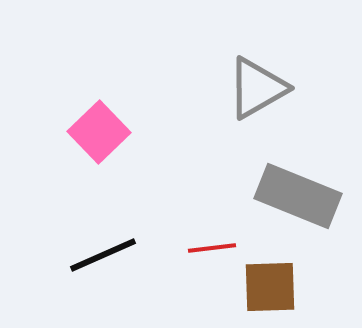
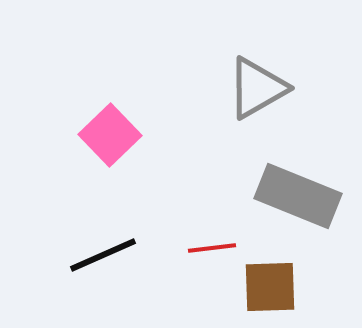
pink square: moved 11 px right, 3 px down
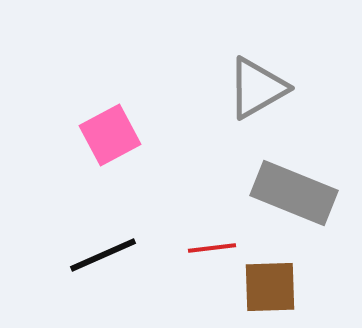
pink square: rotated 16 degrees clockwise
gray rectangle: moved 4 px left, 3 px up
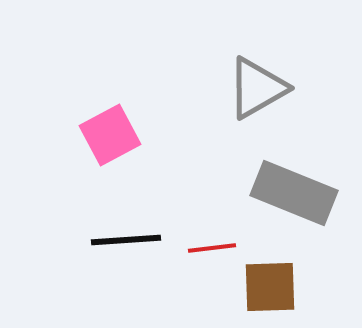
black line: moved 23 px right, 15 px up; rotated 20 degrees clockwise
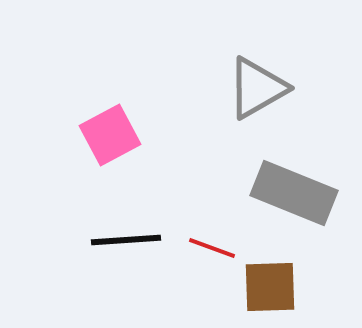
red line: rotated 27 degrees clockwise
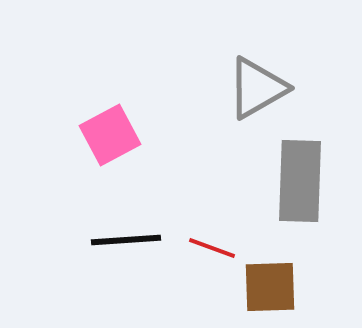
gray rectangle: moved 6 px right, 12 px up; rotated 70 degrees clockwise
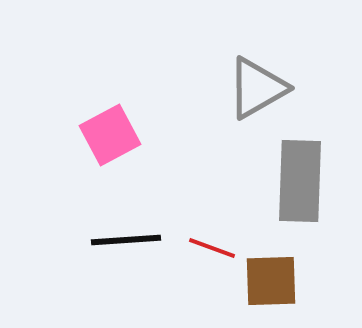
brown square: moved 1 px right, 6 px up
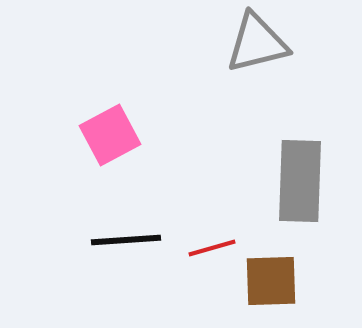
gray triangle: moved 45 px up; rotated 16 degrees clockwise
red line: rotated 36 degrees counterclockwise
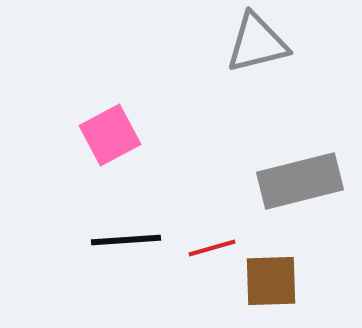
gray rectangle: rotated 74 degrees clockwise
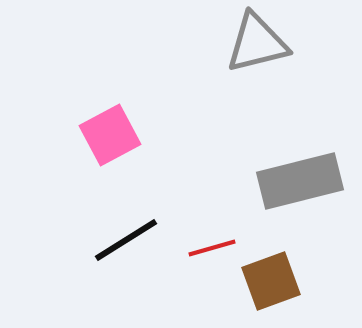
black line: rotated 28 degrees counterclockwise
brown square: rotated 18 degrees counterclockwise
